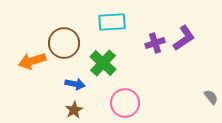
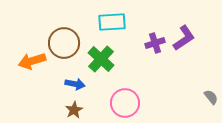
green cross: moved 2 px left, 4 px up
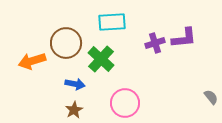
purple L-shape: rotated 28 degrees clockwise
brown circle: moved 2 px right
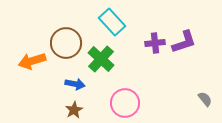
cyan rectangle: rotated 52 degrees clockwise
purple L-shape: moved 4 px down; rotated 12 degrees counterclockwise
purple cross: rotated 12 degrees clockwise
gray semicircle: moved 6 px left, 2 px down
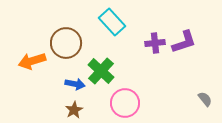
green cross: moved 12 px down
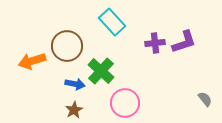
brown circle: moved 1 px right, 3 px down
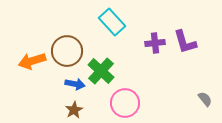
purple L-shape: moved 1 px right; rotated 92 degrees clockwise
brown circle: moved 5 px down
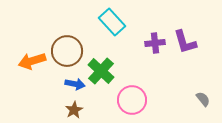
gray semicircle: moved 2 px left
pink circle: moved 7 px right, 3 px up
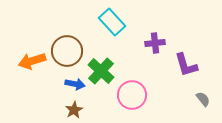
purple L-shape: moved 1 px right, 23 px down
pink circle: moved 5 px up
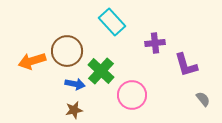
brown star: rotated 18 degrees clockwise
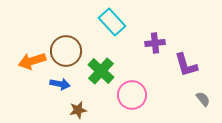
brown circle: moved 1 px left
blue arrow: moved 15 px left
brown star: moved 4 px right
